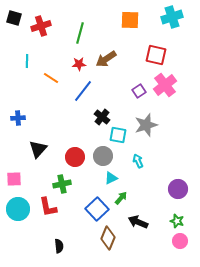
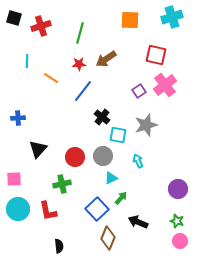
red L-shape: moved 4 px down
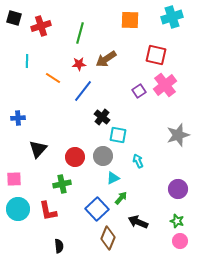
orange line: moved 2 px right
gray star: moved 32 px right, 10 px down
cyan triangle: moved 2 px right
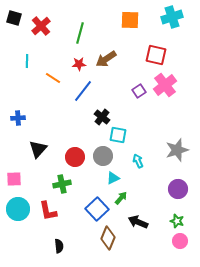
red cross: rotated 24 degrees counterclockwise
gray star: moved 1 px left, 15 px down
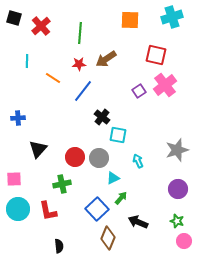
green line: rotated 10 degrees counterclockwise
gray circle: moved 4 px left, 2 px down
pink circle: moved 4 px right
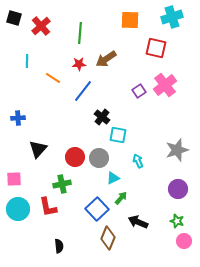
red square: moved 7 px up
red L-shape: moved 4 px up
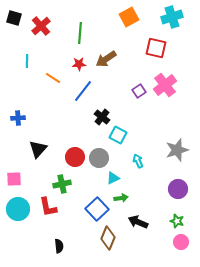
orange square: moved 1 px left, 3 px up; rotated 30 degrees counterclockwise
cyan square: rotated 18 degrees clockwise
green arrow: rotated 40 degrees clockwise
pink circle: moved 3 px left, 1 px down
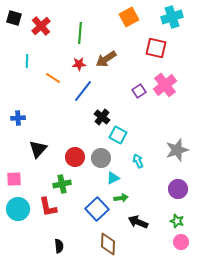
gray circle: moved 2 px right
brown diamond: moved 6 px down; rotated 20 degrees counterclockwise
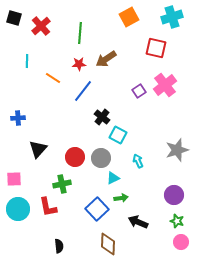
purple circle: moved 4 px left, 6 px down
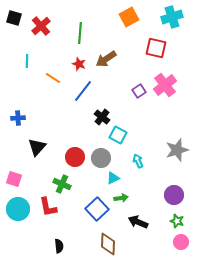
red star: rotated 24 degrees clockwise
black triangle: moved 1 px left, 2 px up
pink square: rotated 21 degrees clockwise
green cross: rotated 36 degrees clockwise
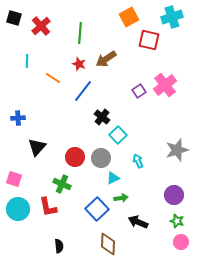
red square: moved 7 px left, 8 px up
cyan square: rotated 18 degrees clockwise
